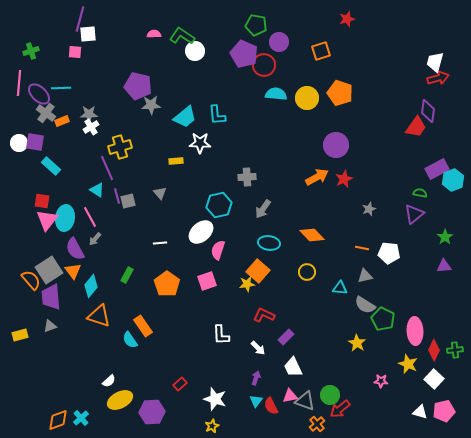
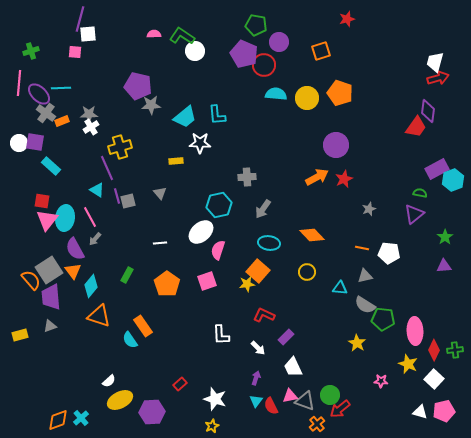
green pentagon at (383, 319): rotated 20 degrees counterclockwise
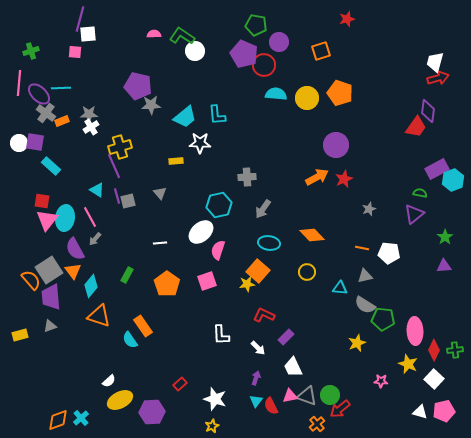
purple line at (107, 168): moved 7 px right, 2 px up
yellow star at (357, 343): rotated 18 degrees clockwise
gray triangle at (305, 401): moved 2 px right, 5 px up
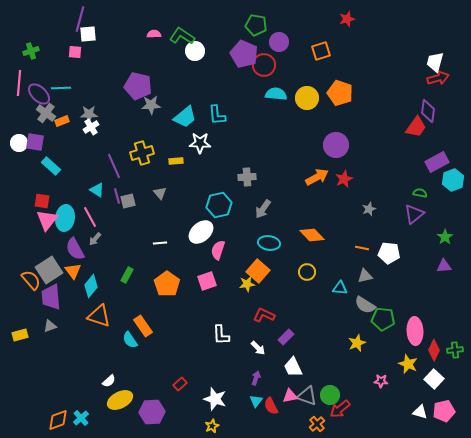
yellow cross at (120, 147): moved 22 px right, 6 px down
purple rectangle at (437, 169): moved 7 px up
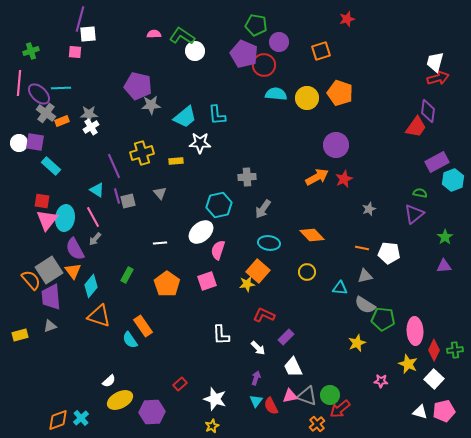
pink line at (90, 217): moved 3 px right
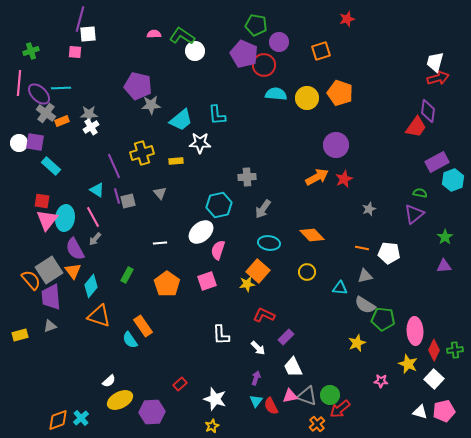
cyan trapezoid at (185, 117): moved 4 px left, 3 px down
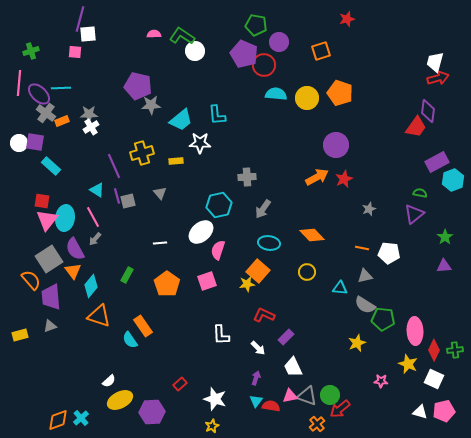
gray square at (49, 270): moved 11 px up
white square at (434, 379): rotated 18 degrees counterclockwise
red semicircle at (271, 406): rotated 126 degrees clockwise
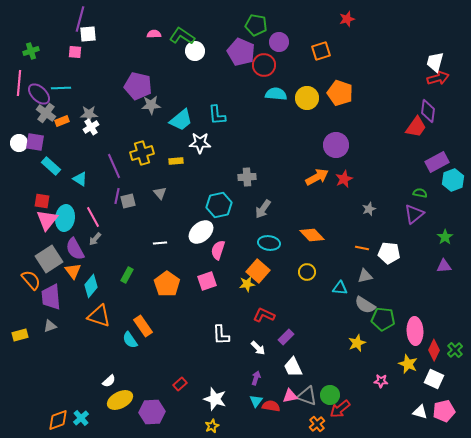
purple pentagon at (244, 54): moved 3 px left, 2 px up
cyan triangle at (97, 190): moved 17 px left, 11 px up
purple line at (117, 196): rotated 28 degrees clockwise
green cross at (455, 350): rotated 35 degrees counterclockwise
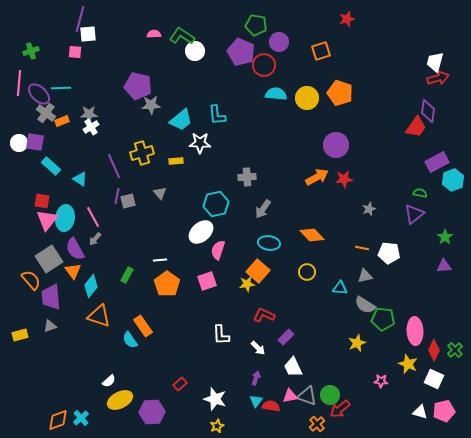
red star at (344, 179): rotated 18 degrees clockwise
cyan hexagon at (219, 205): moved 3 px left, 1 px up
white line at (160, 243): moved 17 px down
yellow star at (212, 426): moved 5 px right
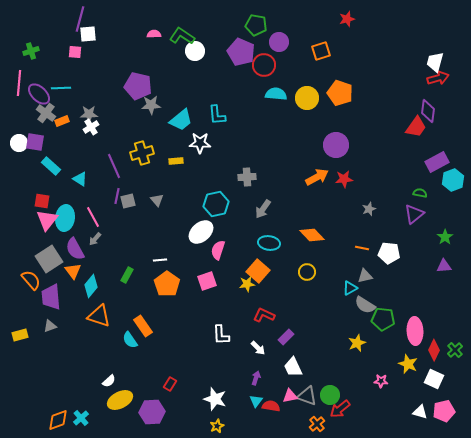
gray triangle at (160, 193): moved 3 px left, 7 px down
cyan triangle at (340, 288): moved 10 px right; rotated 35 degrees counterclockwise
red rectangle at (180, 384): moved 10 px left; rotated 16 degrees counterclockwise
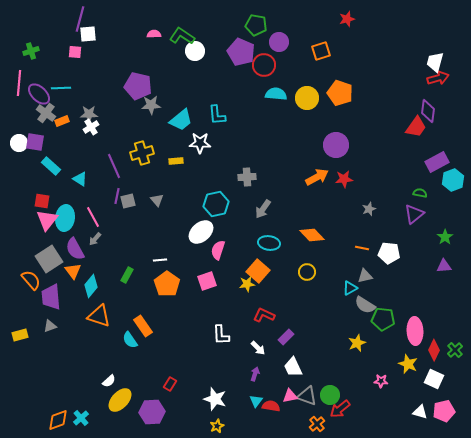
purple arrow at (256, 378): moved 1 px left, 4 px up
yellow ellipse at (120, 400): rotated 20 degrees counterclockwise
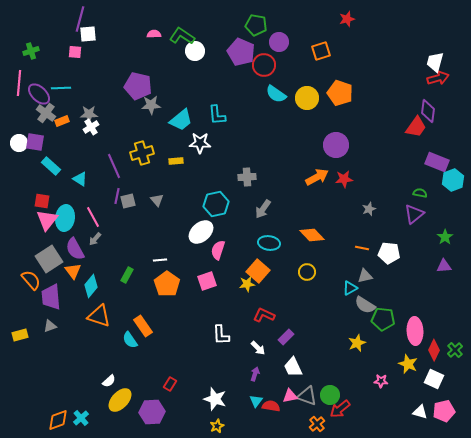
cyan semicircle at (276, 94): rotated 150 degrees counterclockwise
purple rectangle at (437, 162): rotated 50 degrees clockwise
